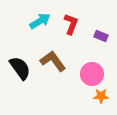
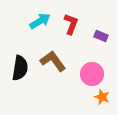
black semicircle: rotated 45 degrees clockwise
orange star: moved 1 px right, 1 px down; rotated 21 degrees clockwise
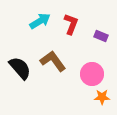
black semicircle: rotated 50 degrees counterclockwise
orange star: rotated 21 degrees counterclockwise
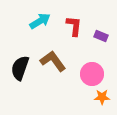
red L-shape: moved 3 px right, 2 px down; rotated 15 degrees counterclockwise
black semicircle: rotated 120 degrees counterclockwise
